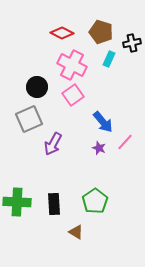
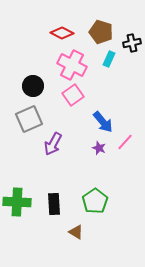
black circle: moved 4 px left, 1 px up
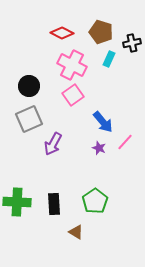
black circle: moved 4 px left
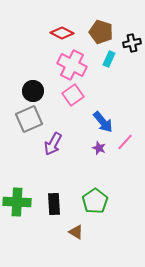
black circle: moved 4 px right, 5 px down
